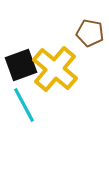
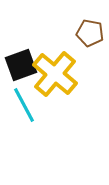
yellow cross: moved 5 px down
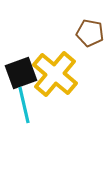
black square: moved 8 px down
cyan line: rotated 15 degrees clockwise
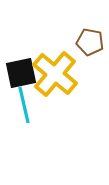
brown pentagon: moved 9 px down
black square: rotated 8 degrees clockwise
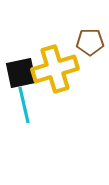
brown pentagon: rotated 12 degrees counterclockwise
yellow cross: moved 5 px up; rotated 33 degrees clockwise
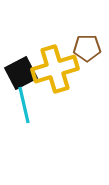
brown pentagon: moved 3 px left, 6 px down
black square: rotated 16 degrees counterclockwise
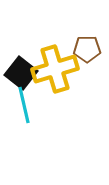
brown pentagon: moved 1 px down
black square: rotated 24 degrees counterclockwise
